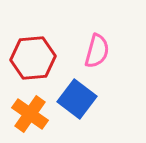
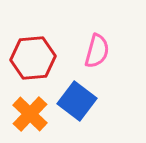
blue square: moved 2 px down
orange cross: rotated 9 degrees clockwise
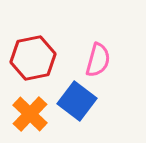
pink semicircle: moved 1 px right, 9 px down
red hexagon: rotated 6 degrees counterclockwise
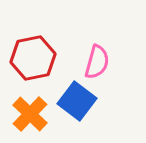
pink semicircle: moved 1 px left, 2 px down
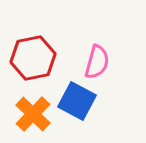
blue square: rotated 9 degrees counterclockwise
orange cross: moved 3 px right
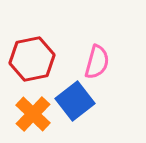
red hexagon: moved 1 px left, 1 px down
blue square: moved 2 px left; rotated 24 degrees clockwise
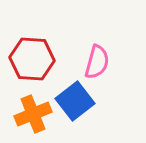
red hexagon: rotated 15 degrees clockwise
orange cross: rotated 24 degrees clockwise
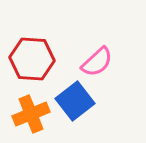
pink semicircle: rotated 32 degrees clockwise
orange cross: moved 2 px left
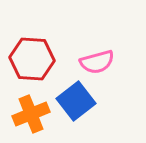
pink semicircle: rotated 28 degrees clockwise
blue square: moved 1 px right
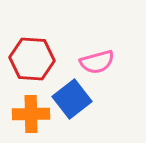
blue square: moved 4 px left, 2 px up
orange cross: rotated 21 degrees clockwise
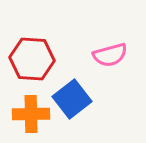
pink semicircle: moved 13 px right, 7 px up
